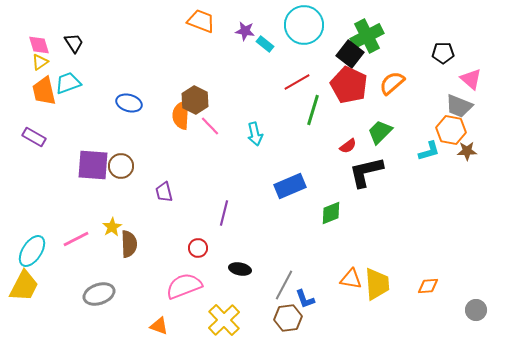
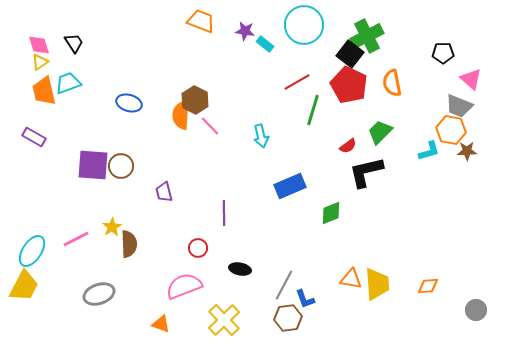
orange semicircle at (392, 83): rotated 60 degrees counterclockwise
cyan arrow at (255, 134): moved 6 px right, 2 px down
purple line at (224, 213): rotated 15 degrees counterclockwise
orange triangle at (159, 326): moved 2 px right, 2 px up
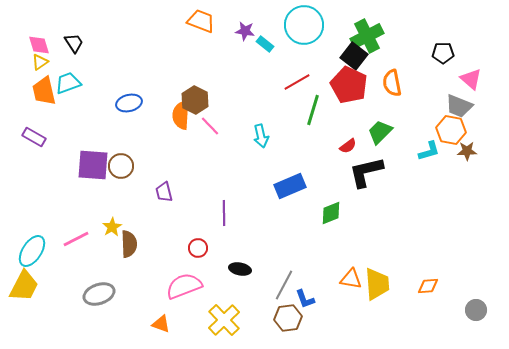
black square at (350, 54): moved 4 px right, 2 px down
blue ellipse at (129, 103): rotated 30 degrees counterclockwise
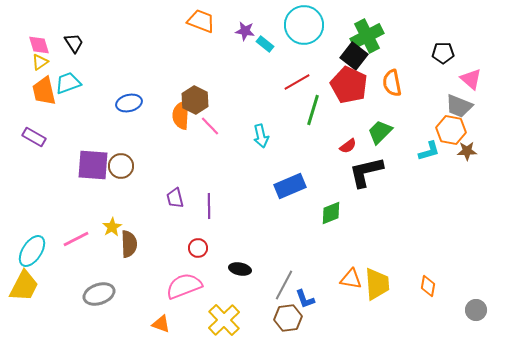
purple trapezoid at (164, 192): moved 11 px right, 6 px down
purple line at (224, 213): moved 15 px left, 7 px up
orange diamond at (428, 286): rotated 75 degrees counterclockwise
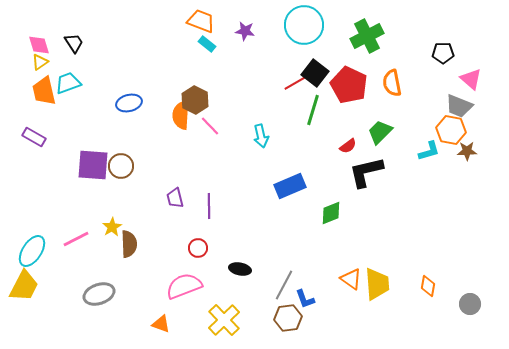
cyan rectangle at (265, 44): moved 58 px left
black square at (354, 56): moved 39 px left, 17 px down
orange triangle at (351, 279): rotated 25 degrees clockwise
gray circle at (476, 310): moved 6 px left, 6 px up
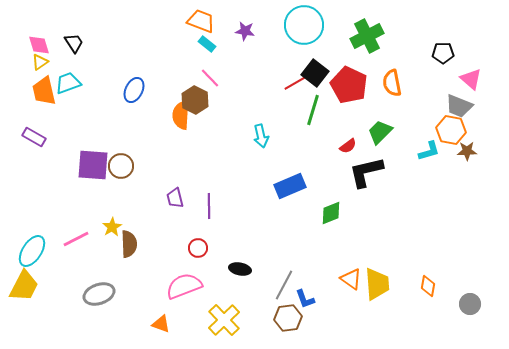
blue ellipse at (129, 103): moved 5 px right, 13 px up; rotated 50 degrees counterclockwise
pink line at (210, 126): moved 48 px up
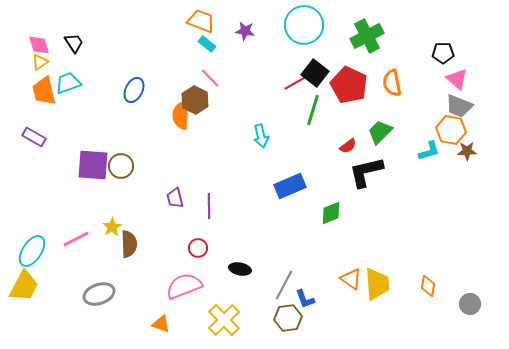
pink triangle at (471, 79): moved 14 px left
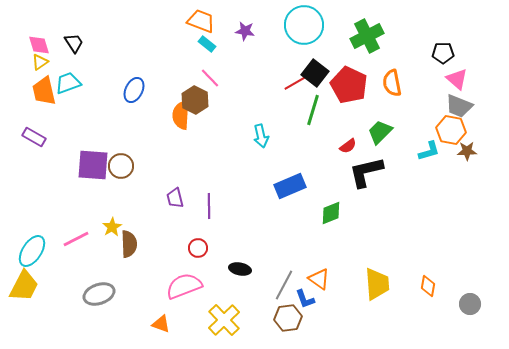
orange triangle at (351, 279): moved 32 px left
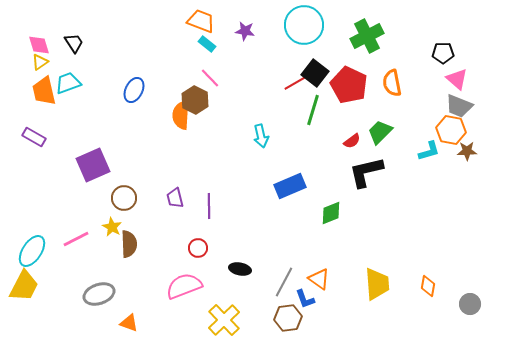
red semicircle at (348, 146): moved 4 px right, 5 px up
purple square at (93, 165): rotated 28 degrees counterclockwise
brown circle at (121, 166): moved 3 px right, 32 px down
yellow star at (112, 227): rotated 12 degrees counterclockwise
gray line at (284, 285): moved 3 px up
orange triangle at (161, 324): moved 32 px left, 1 px up
